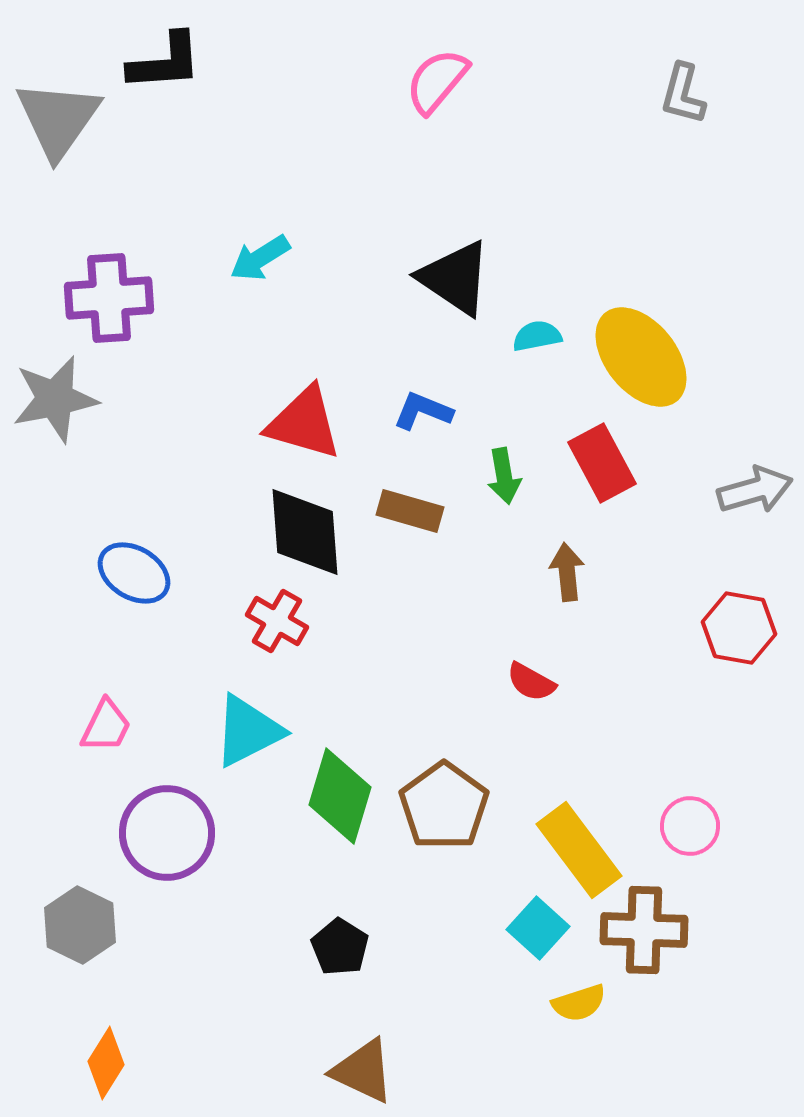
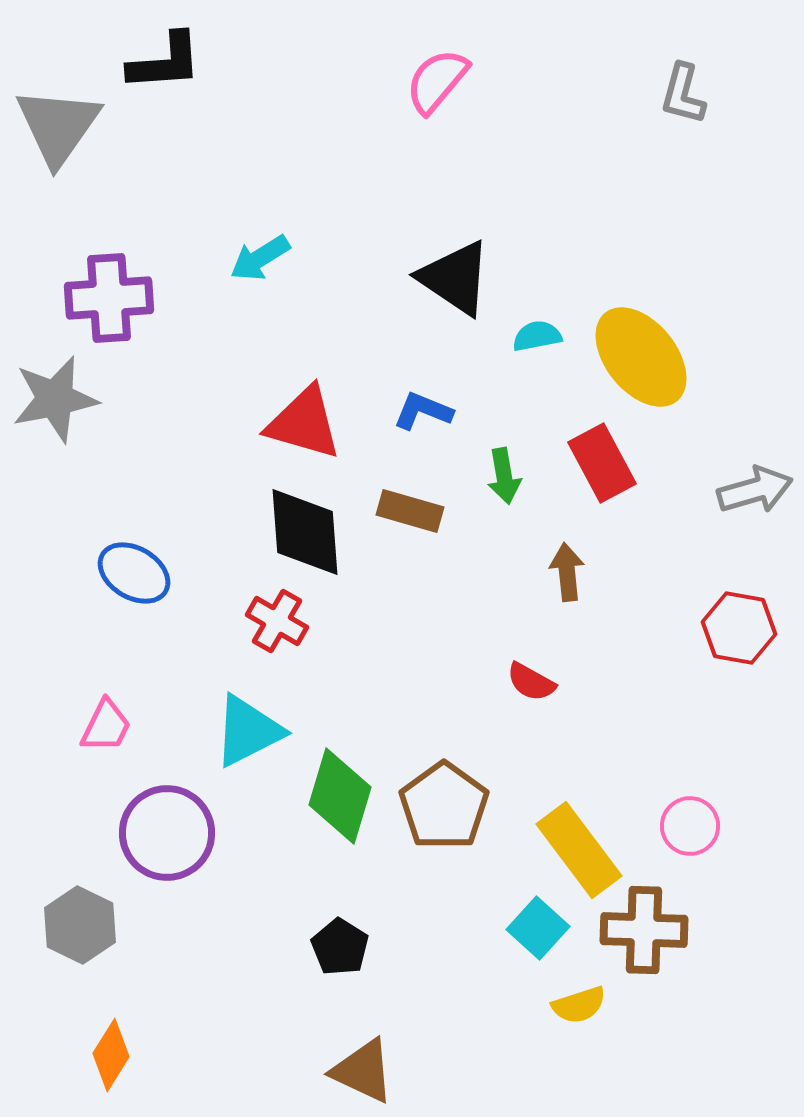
gray triangle: moved 7 px down
yellow semicircle: moved 2 px down
orange diamond: moved 5 px right, 8 px up
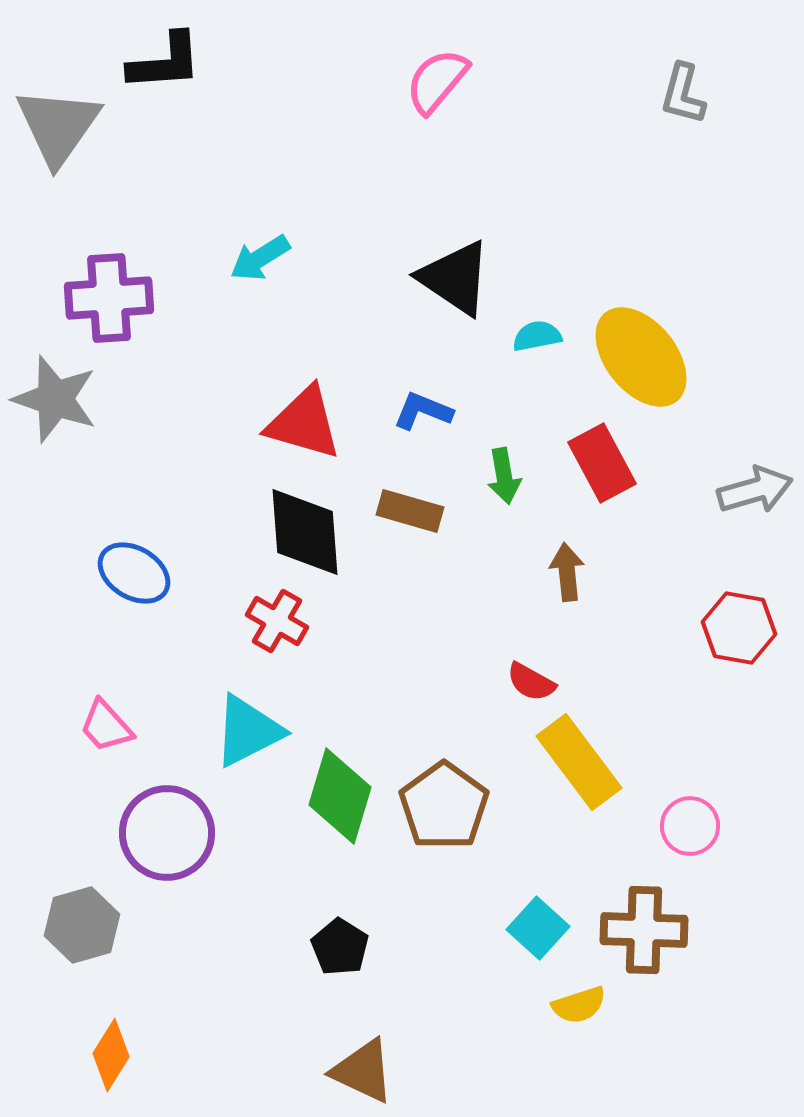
gray star: rotated 30 degrees clockwise
pink trapezoid: rotated 112 degrees clockwise
yellow rectangle: moved 88 px up
gray hexagon: moved 2 px right; rotated 18 degrees clockwise
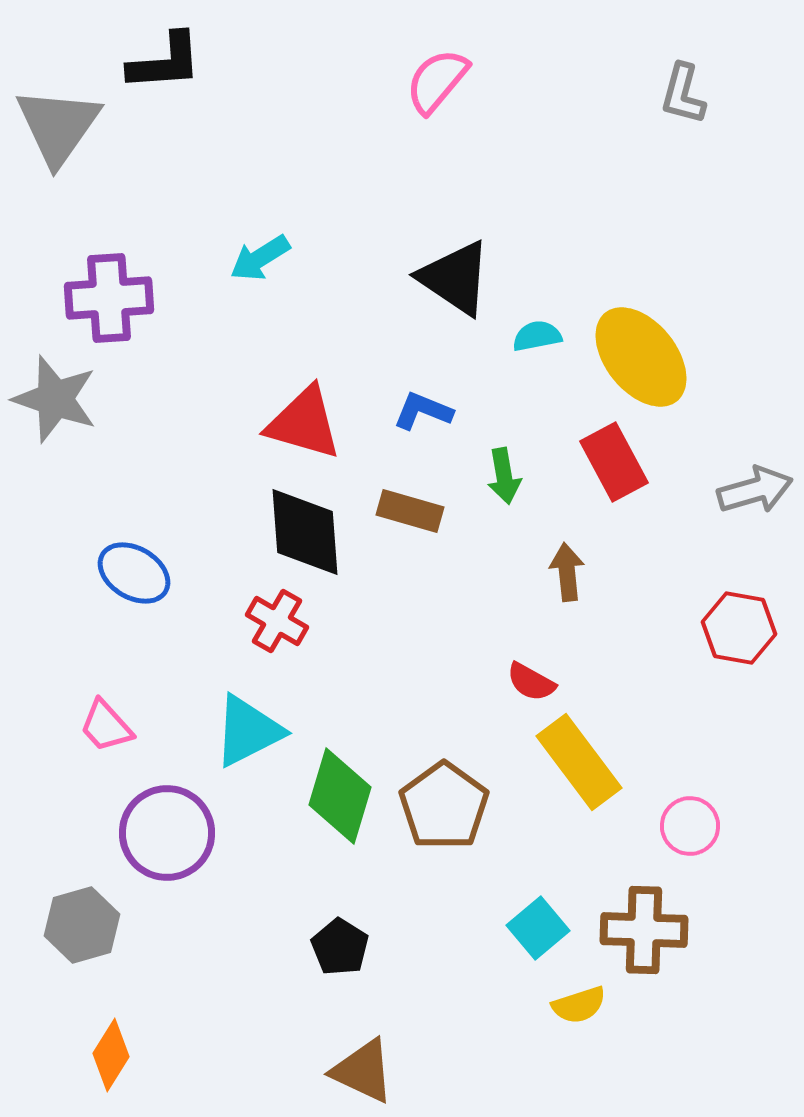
red rectangle: moved 12 px right, 1 px up
cyan square: rotated 8 degrees clockwise
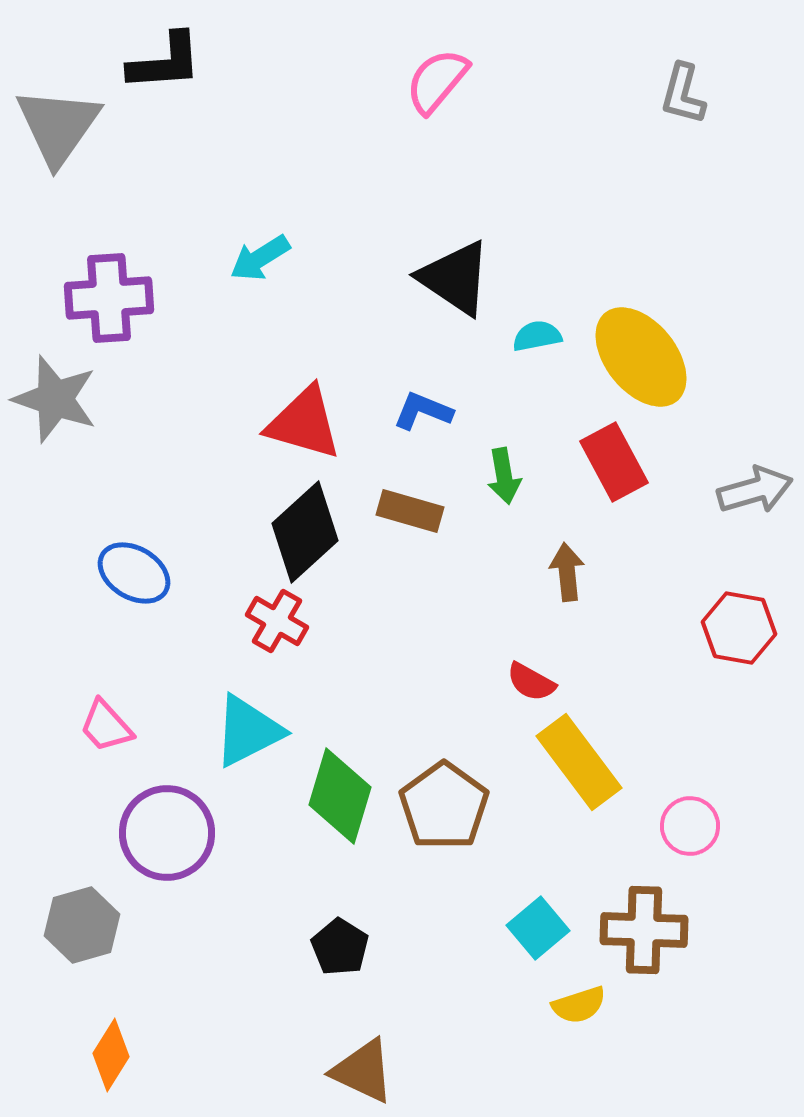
black diamond: rotated 52 degrees clockwise
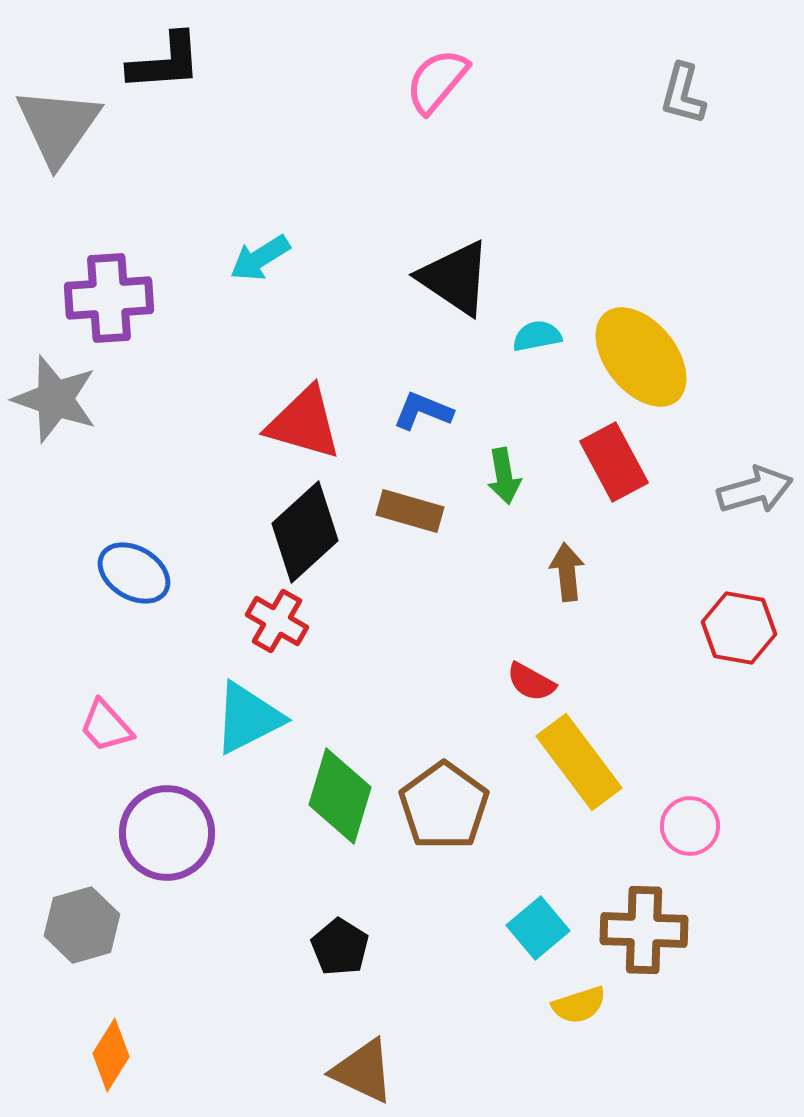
cyan triangle: moved 13 px up
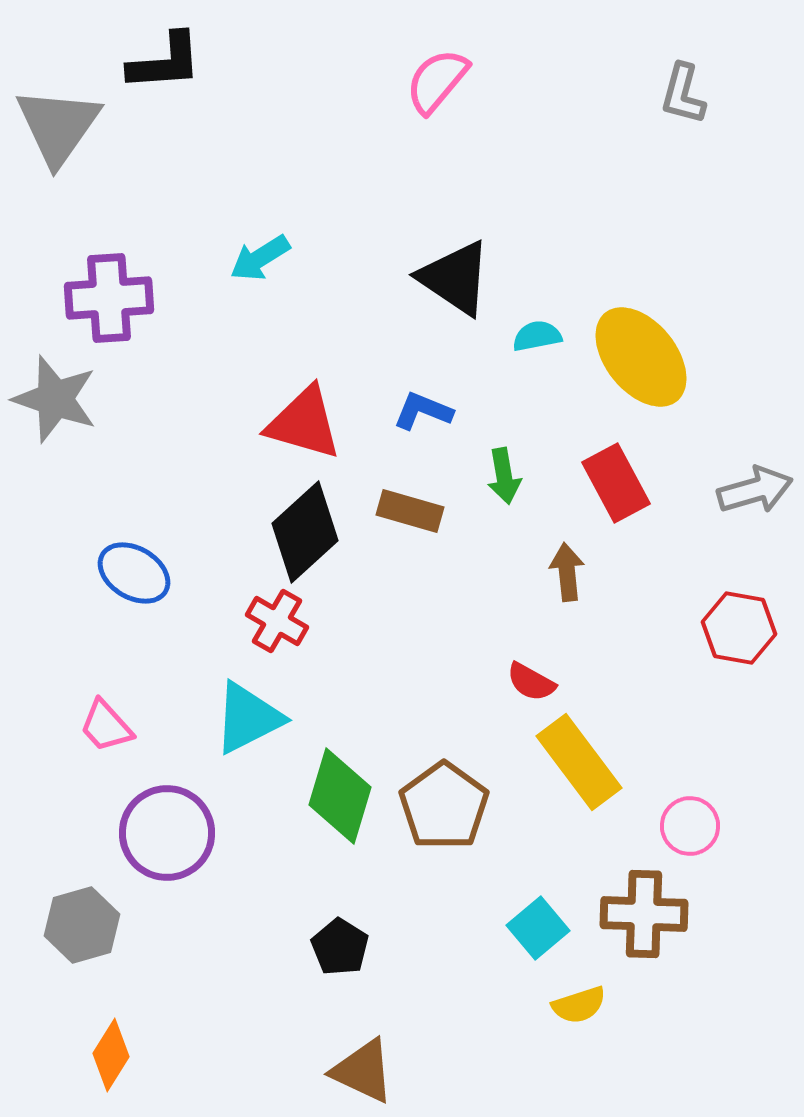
red rectangle: moved 2 px right, 21 px down
brown cross: moved 16 px up
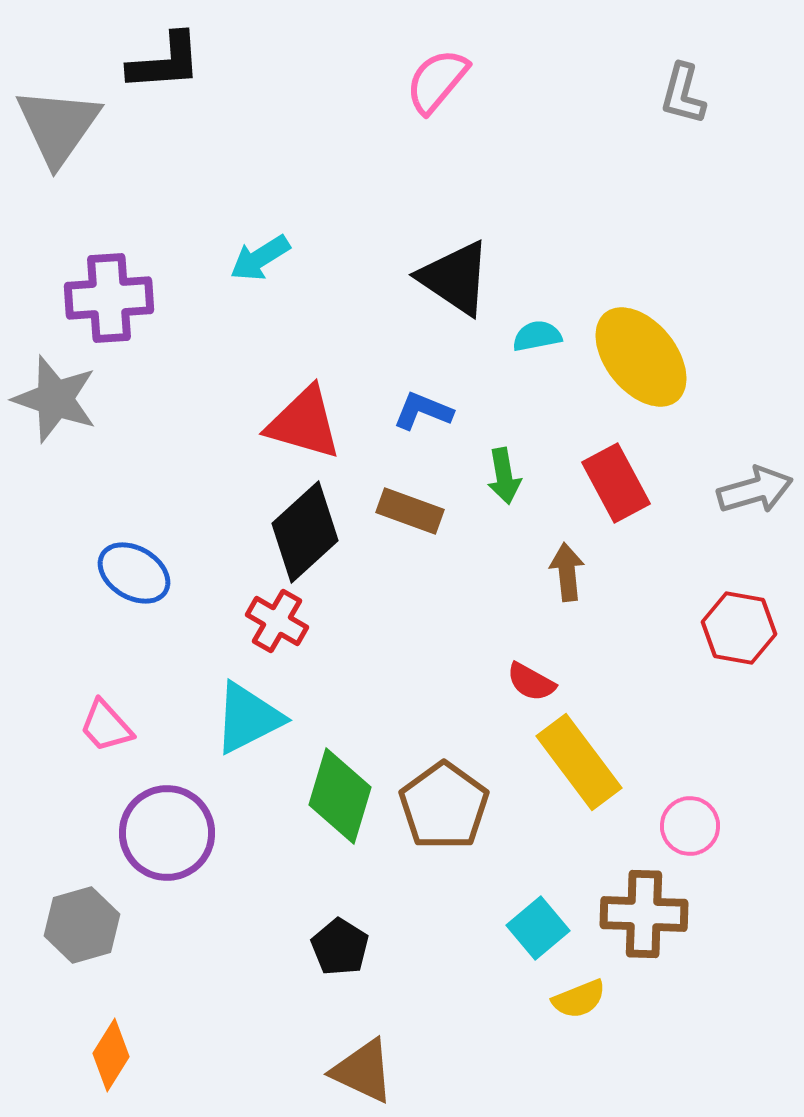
brown rectangle: rotated 4 degrees clockwise
yellow semicircle: moved 6 px up; rotated 4 degrees counterclockwise
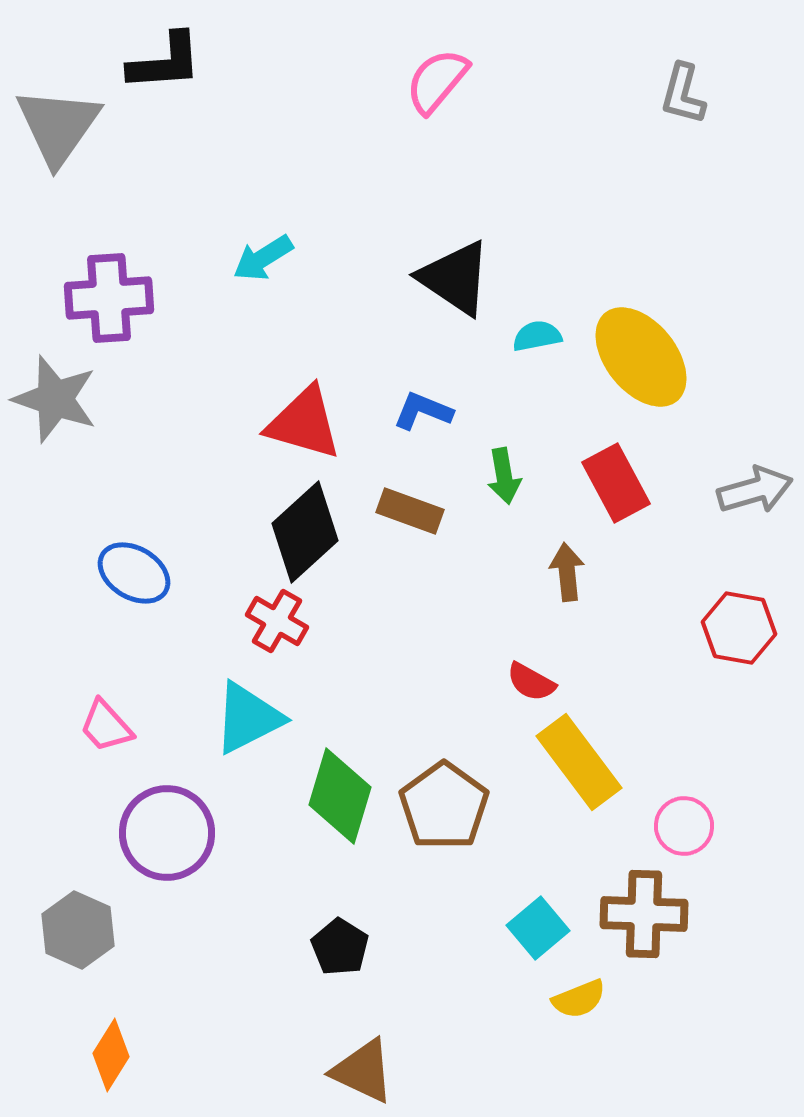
cyan arrow: moved 3 px right
pink circle: moved 6 px left
gray hexagon: moved 4 px left, 5 px down; rotated 20 degrees counterclockwise
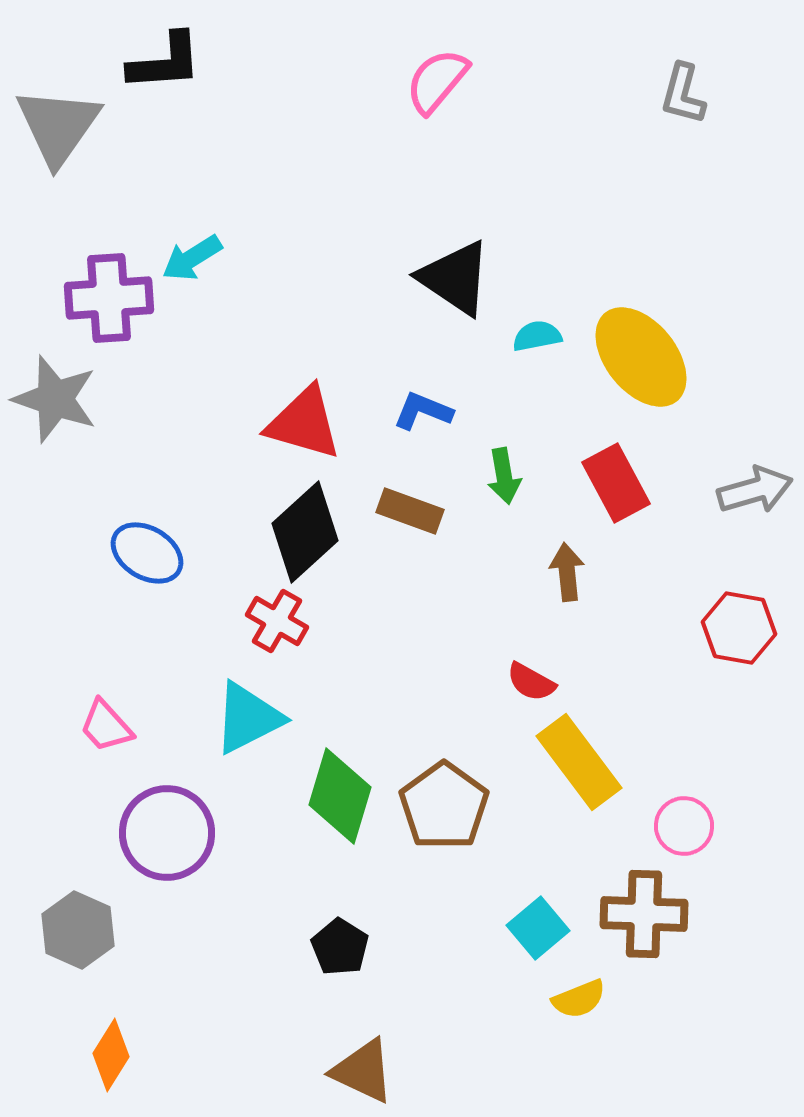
cyan arrow: moved 71 px left
blue ellipse: moved 13 px right, 20 px up
